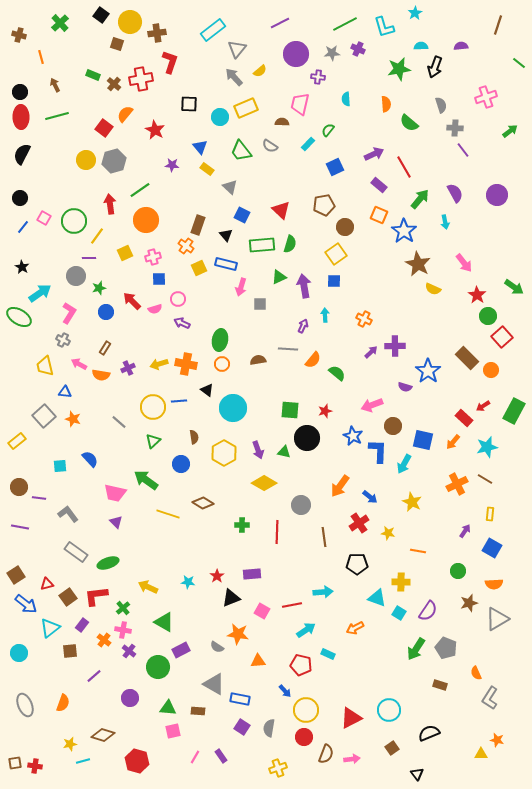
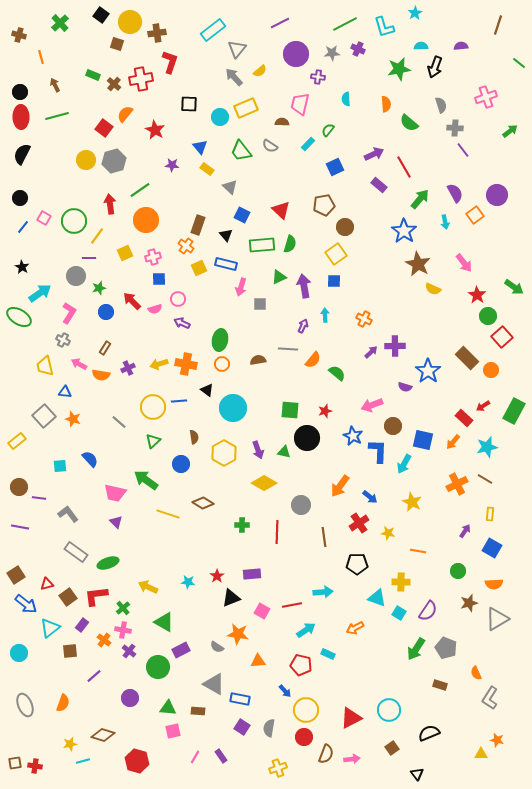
orange square at (379, 215): moved 96 px right; rotated 30 degrees clockwise
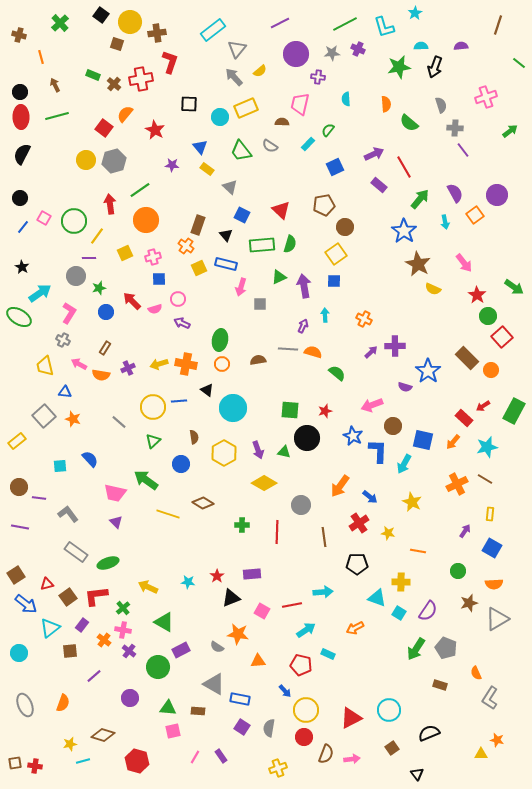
green star at (399, 69): moved 2 px up
orange semicircle at (313, 360): moved 8 px up; rotated 114 degrees counterclockwise
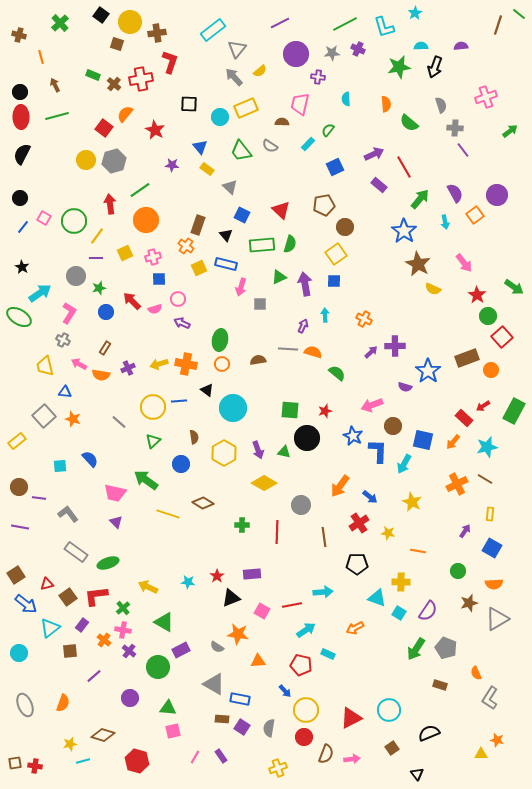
green line at (519, 63): moved 49 px up
purple line at (89, 258): moved 7 px right
purple arrow at (304, 286): moved 1 px right, 2 px up
brown rectangle at (467, 358): rotated 65 degrees counterclockwise
brown rectangle at (198, 711): moved 24 px right, 8 px down
